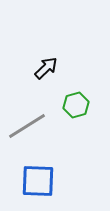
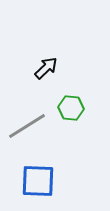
green hexagon: moved 5 px left, 3 px down; rotated 20 degrees clockwise
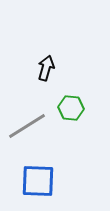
black arrow: rotated 30 degrees counterclockwise
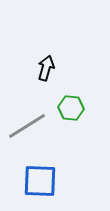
blue square: moved 2 px right
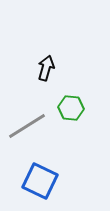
blue square: rotated 24 degrees clockwise
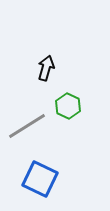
green hexagon: moved 3 px left, 2 px up; rotated 20 degrees clockwise
blue square: moved 2 px up
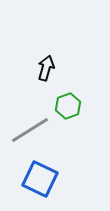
green hexagon: rotated 15 degrees clockwise
gray line: moved 3 px right, 4 px down
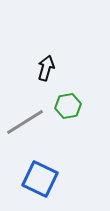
green hexagon: rotated 10 degrees clockwise
gray line: moved 5 px left, 8 px up
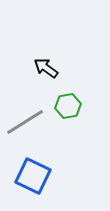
black arrow: rotated 70 degrees counterclockwise
blue square: moved 7 px left, 3 px up
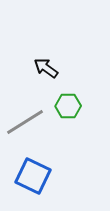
green hexagon: rotated 10 degrees clockwise
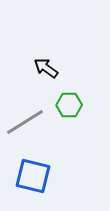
green hexagon: moved 1 px right, 1 px up
blue square: rotated 12 degrees counterclockwise
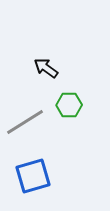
blue square: rotated 30 degrees counterclockwise
